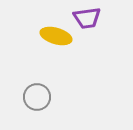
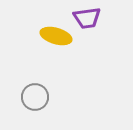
gray circle: moved 2 px left
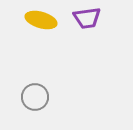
yellow ellipse: moved 15 px left, 16 px up
